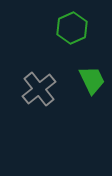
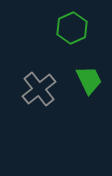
green trapezoid: moved 3 px left
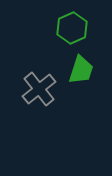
green trapezoid: moved 8 px left, 10 px up; rotated 44 degrees clockwise
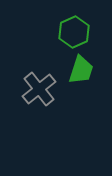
green hexagon: moved 2 px right, 4 px down
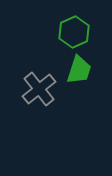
green trapezoid: moved 2 px left
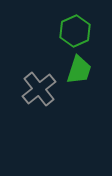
green hexagon: moved 1 px right, 1 px up
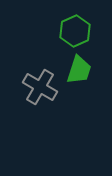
gray cross: moved 1 px right, 2 px up; rotated 20 degrees counterclockwise
